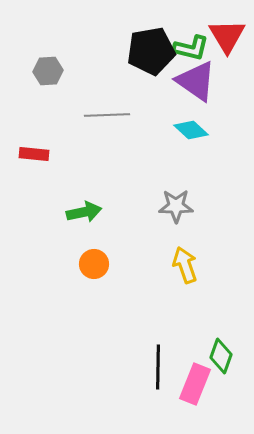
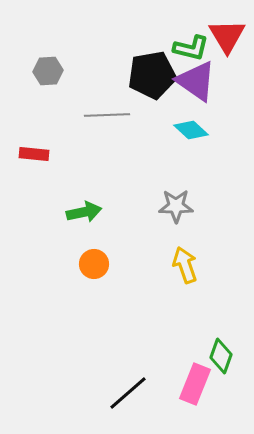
black pentagon: moved 1 px right, 24 px down
black line: moved 30 px left, 26 px down; rotated 48 degrees clockwise
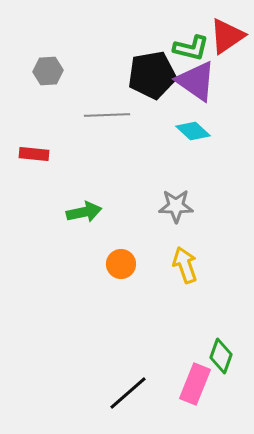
red triangle: rotated 27 degrees clockwise
cyan diamond: moved 2 px right, 1 px down
orange circle: moved 27 px right
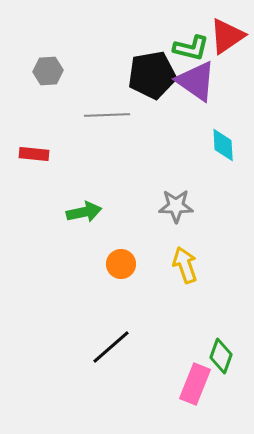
cyan diamond: moved 30 px right, 14 px down; rotated 44 degrees clockwise
black line: moved 17 px left, 46 px up
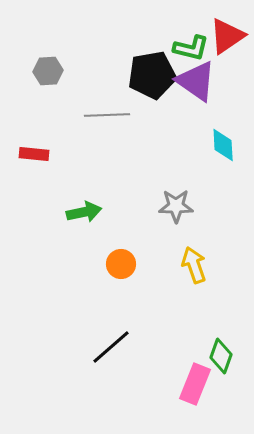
yellow arrow: moved 9 px right
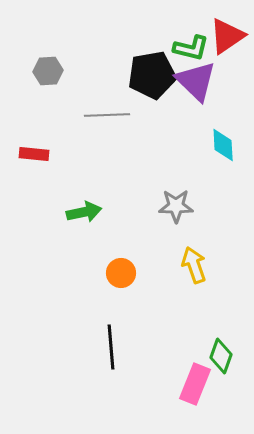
purple triangle: rotated 9 degrees clockwise
orange circle: moved 9 px down
black line: rotated 54 degrees counterclockwise
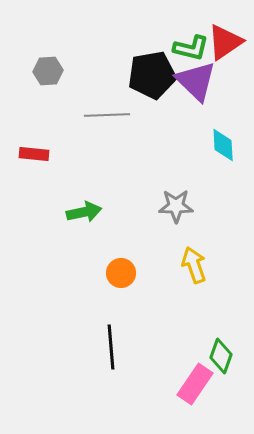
red triangle: moved 2 px left, 6 px down
pink rectangle: rotated 12 degrees clockwise
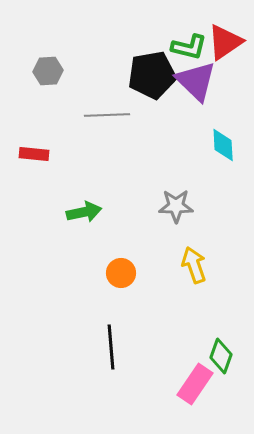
green L-shape: moved 2 px left, 1 px up
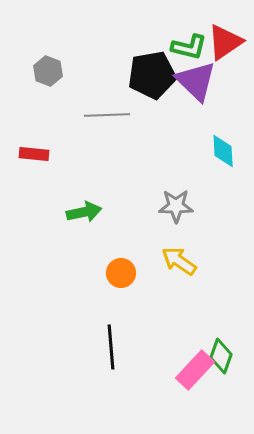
gray hexagon: rotated 24 degrees clockwise
cyan diamond: moved 6 px down
yellow arrow: moved 15 px left, 4 px up; rotated 36 degrees counterclockwise
pink rectangle: moved 14 px up; rotated 9 degrees clockwise
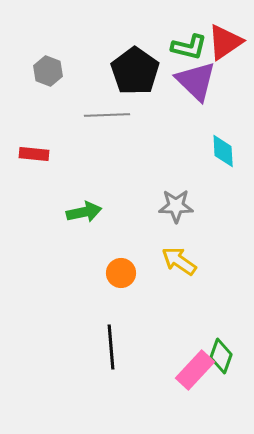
black pentagon: moved 17 px left, 4 px up; rotated 27 degrees counterclockwise
